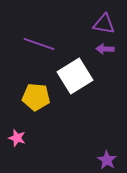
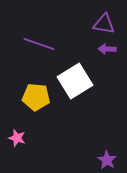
purple arrow: moved 2 px right
white square: moved 5 px down
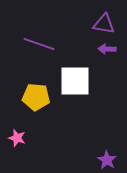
white square: rotated 32 degrees clockwise
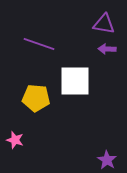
yellow pentagon: moved 1 px down
pink star: moved 2 px left, 2 px down
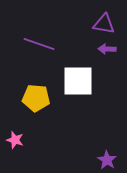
white square: moved 3 px right
